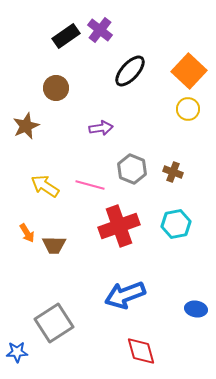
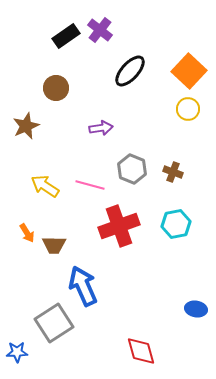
blue arrow: moved 42 px left, 9 px up; rotated 87 degrees clockwise
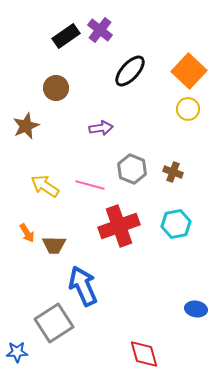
red diamond: moved 3 px right, 3 px down
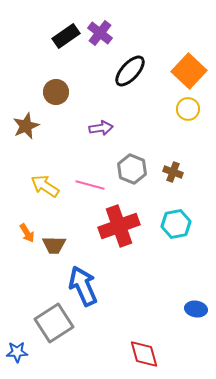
purple cross: moved 3 px down
brown circle: moved 4 px down
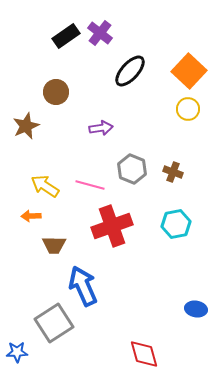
red cross: moved 7 px left
orange arrow: moved 4 px right, 17 px up; rotated 120 degrees clockwise
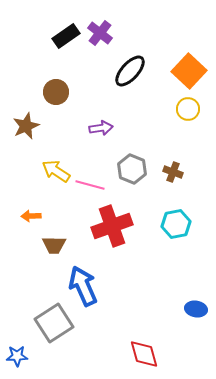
yellow arrow: moved 11 px right, 15 px up
blue star: moved 4 px down
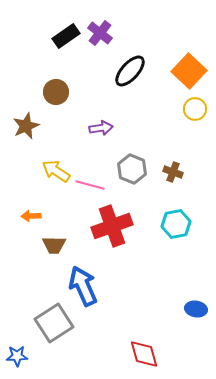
yellow circle: moved 7 px right
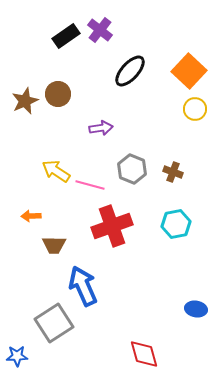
purple cross: moved 3 px up
brown circle: moved 2 px right, 2 px down
brown star: moved 1 px left, 25 px up
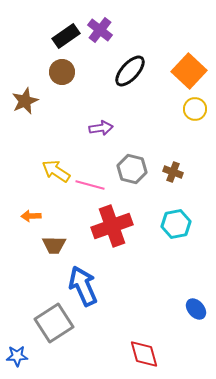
brown circle: moved 4 px right, 22 px up
gray hexagon: rotated 8 degrees counterclockwise
blue ellipse: rotated 40 degrees clockwise
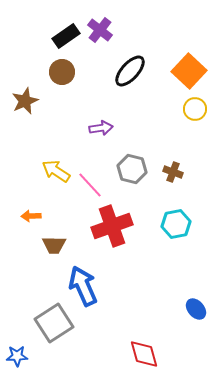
pink line: rotated 32 degrees clockwise
